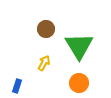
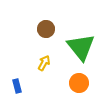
green triangle: moved 2 px right, 1 px down; rotated 8 degrees counterclockwise
blue rectangle: rotated 32 degrees counterclockwise
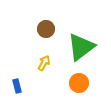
green triangle: rotated 32 degrees clockwise
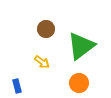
green triangle: moved 1 px up
yellow arrow: moved 2 px left, 1 px up; rotated 98 degrees clockwise
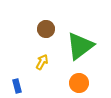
green triangle: moved 1 px left
yellow arrow: rotated 98 degrees counterclockwise
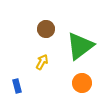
orange circle: moved 3 px right
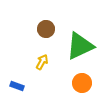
green triangle: rotated 12 degrees clockwise
blue rectangle: rotated 56 degrees counterclockwise
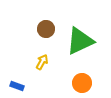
green triangle: moved 5 px up
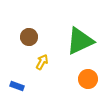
brown circle: moved 17 px left, 8 px down
orange circle: moved 6 px right, 4 px up
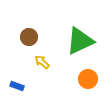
yellow arrow: rotated 77 degrees counterclockwise
